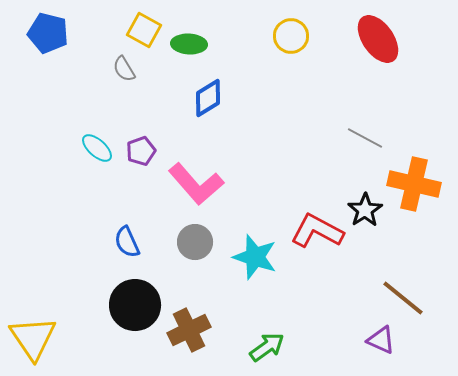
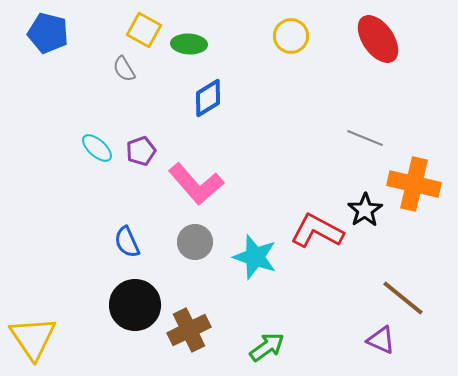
gray line: rotated 6 degrees counterclockwise
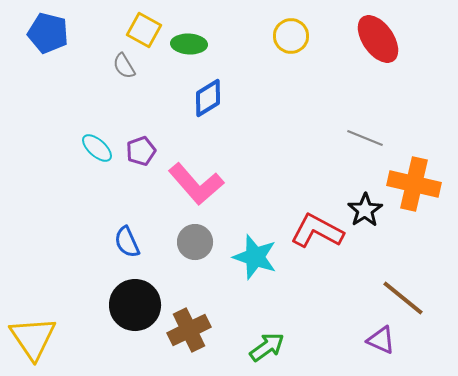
gray semicircle: moved 3 px up
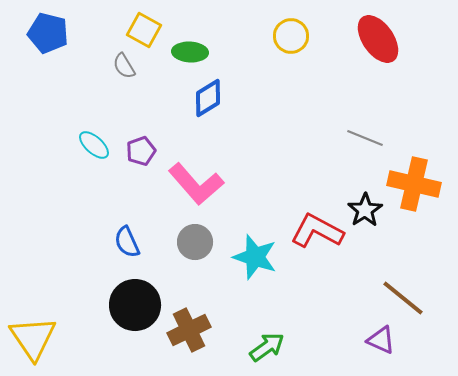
green ellipse: moved 1 px right, 8 px down
cyan ellipse: moved 3 px left, 3 px up
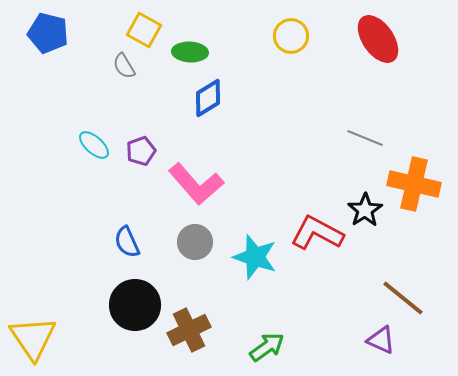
red L-shape: moved 2 px down
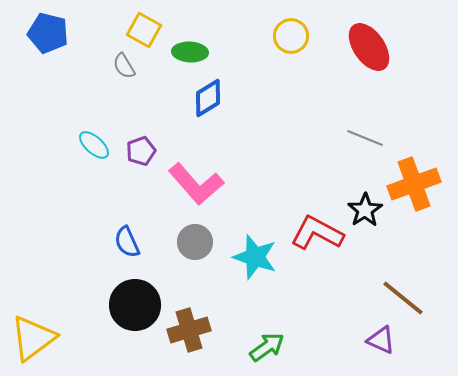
red ellipse: moved 9 px left, 8 px down
orange cross: rotated 33 degrees counterclockwise
brown cross: rotated 9 degrees clockwise
yellow triangle: rotated 27 degrees clockwise
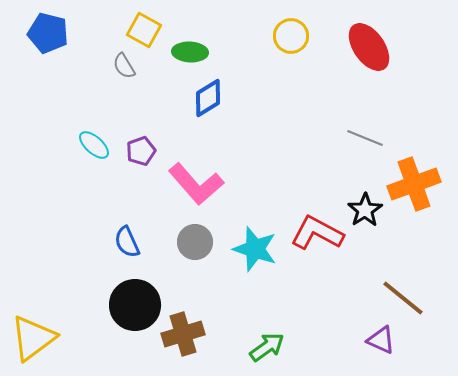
cyan star: moved 8 px up
brown cross: moved 6 px left, 4 px down
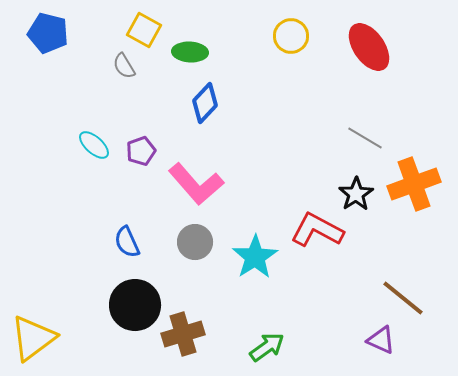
blue diamond: moved 3 px left, 5 px down; rotated 15 degrees counterclockwise
gray line: rotated 9 degrees clockwise
black star: moved 9 px left, 16 px up
red L-shape: moved 3 px up
cyan star: moved 8 px down; rotated 21 degrees clockwise
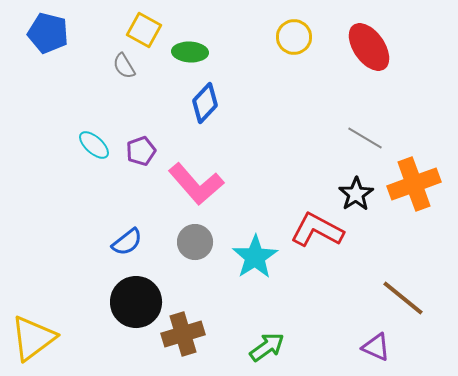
yellow circle: moved 3 px right, 1 px down
blue semicircle: rotated 104 degrees counterclockwise
black circle: moved 1 px right, 3 px up
purple triangle: moved 5 px left, 7 px down
